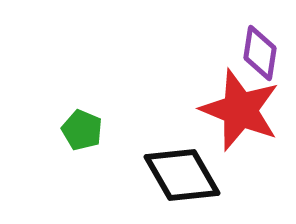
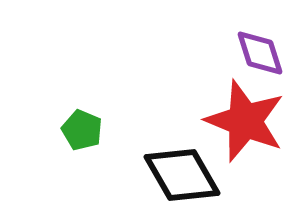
purple diamond: rotated 26 degrees counterclockwise
red star: moved 5 px right, 11 px down
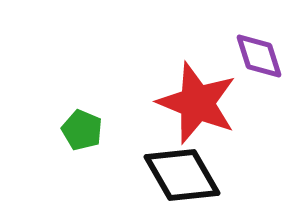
purple diamond: moved 1 px left, 3 px down
red star: moved 48 px left, 18 px up
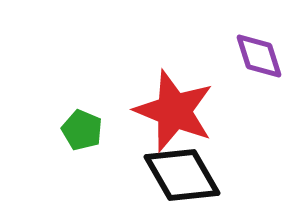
red star: moved 23 px left, 8 px down
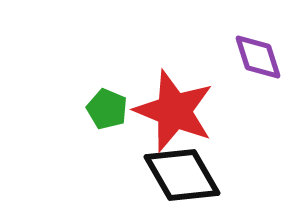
purple diamond: moved 1 px left, 1 px down
green pentagon: moved 25 px right, 21 px up
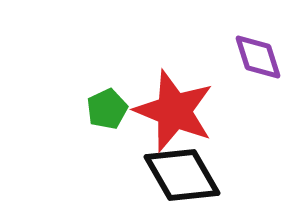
green pentagon: rotated 24 degrees clockwise
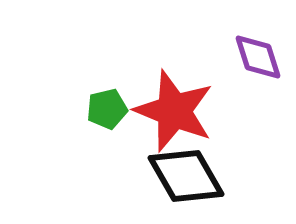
green pentagon: rotated 12 degrees clockwise
black diamond: moved 4 px right, 1 px down
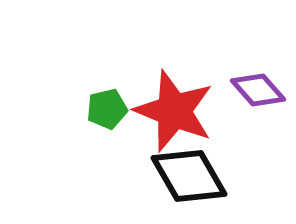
purple diamond: moved 33 px down; rotated 24 degrees counterclockwise
black diamond: moved 3 px right
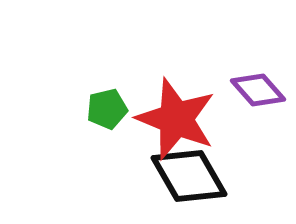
red star: moved 2 px right, 8 px down
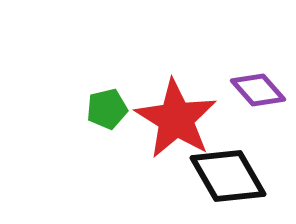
red star: rotated 10 degrees clockwise
black diamond: moved 39 px right
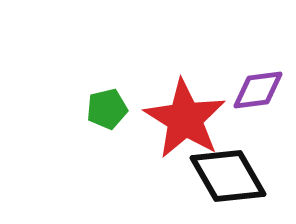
purple diamond: rotated 56 degrees counterclockwise
red star: moved 9 px right
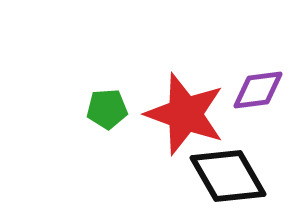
green pentagon: rotated 9 degrees clockwise
red star: moved 5 px up; rotated 12 degrees counterclockwise
